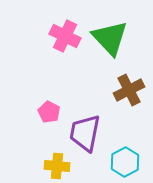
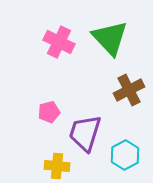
pink cross: moved 6 px left, 6 px down
pink pentagon: rotated 30 degrees clockwise
purple trapezoid: rotated 6 degrees clockwise
cyan hexagon: moved 7 px up
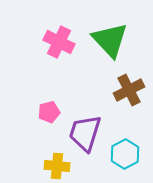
green triangle: moved 2 px down
cyan hexagon: moved 1 px up
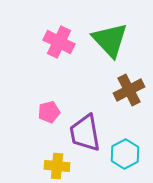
purple trapezoid: rotated 27 degrees counterclockwise
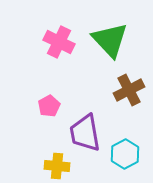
pink pentagon: moved 6 px up; rotated 15 degrees counterclockwise
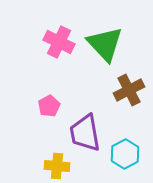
green triangle: moved 5 px left, 4 px down
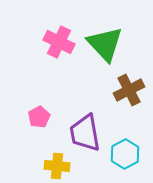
pink pentagon: moved 10 px left, 11 px down
